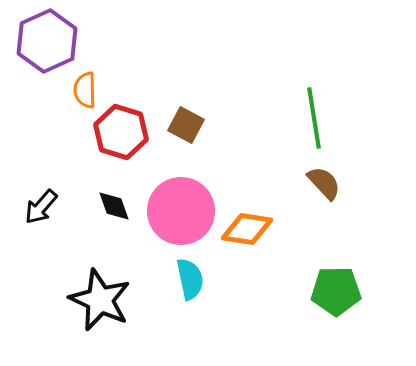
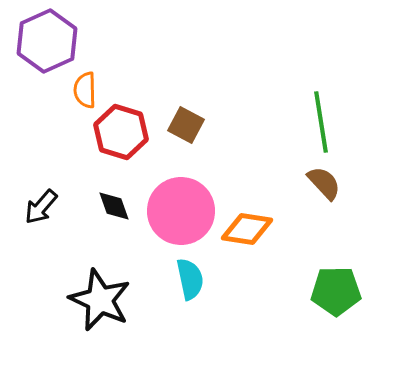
green line: moved 7 px right, 4 px down
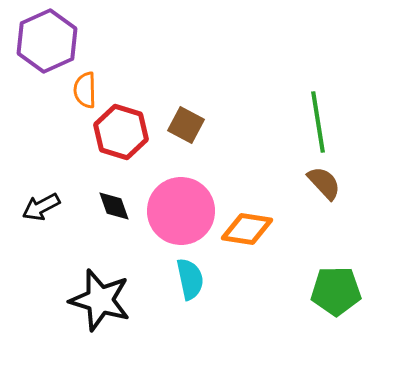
green line: moved 3 px left
black arrow: rotated 21 degrees clockwise
black star: rotated 8 degrees counterclockwise
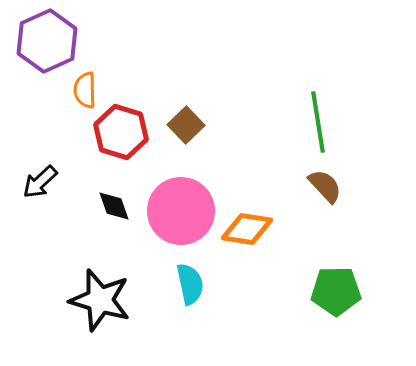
brown square: rotated 18 degrees clockwise
brown semicircle: moved 1 px right, 3 px down
black arrow: moved 1 px left, 25 px up; rotated 15 degrees counterclockwise
cyan semicircle: moved 5 px down
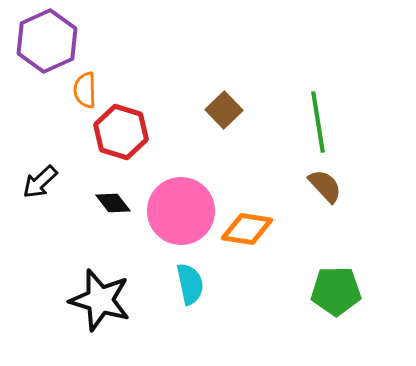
brown square: moved 38 px right, 15 px up
black diamond: moved 1 px left, 3 px up; rotated 18 degrees counterclockwise
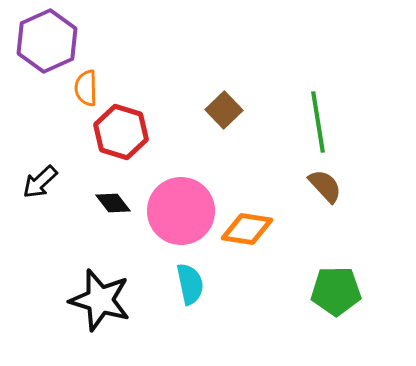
orange semicircle: moved 1 px right, 2 px up
